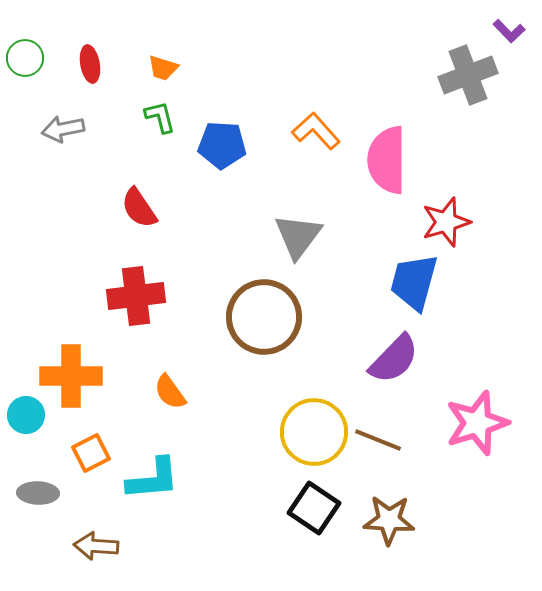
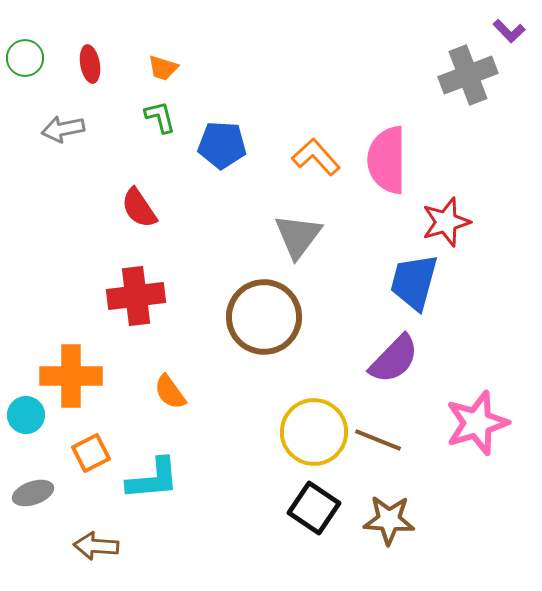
orange L-shape: moved 26 px down
gray ellipse: moved 5 px left; rotated 21 degrees counterclockwise
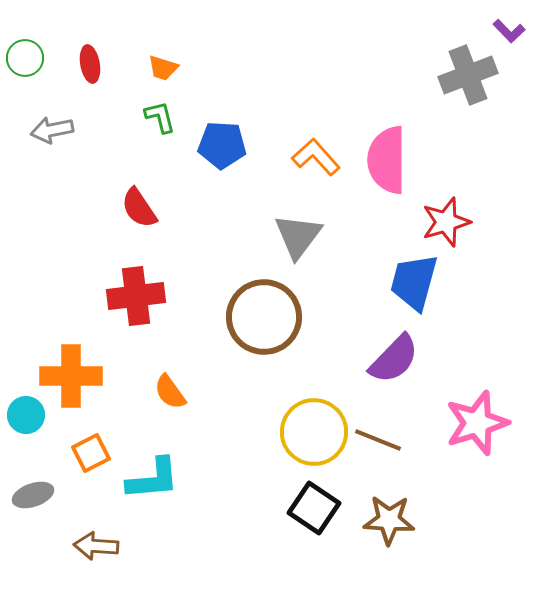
gray arrow: moved 11 px left, 1 px down
gray ellipse: moved 2 px down
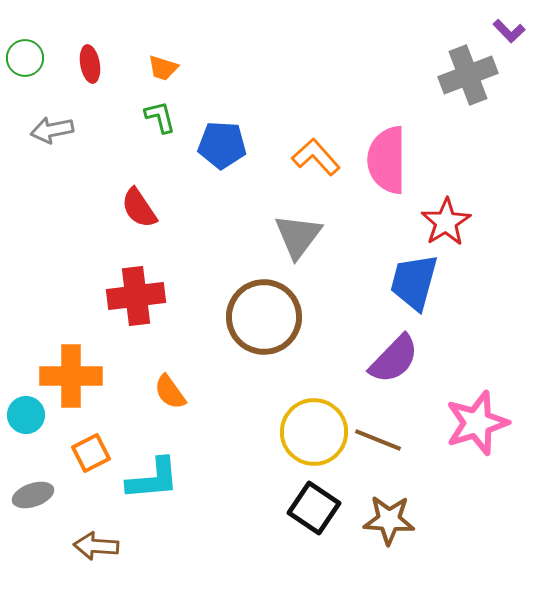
red star: rotated 15 degrees counterclockwise
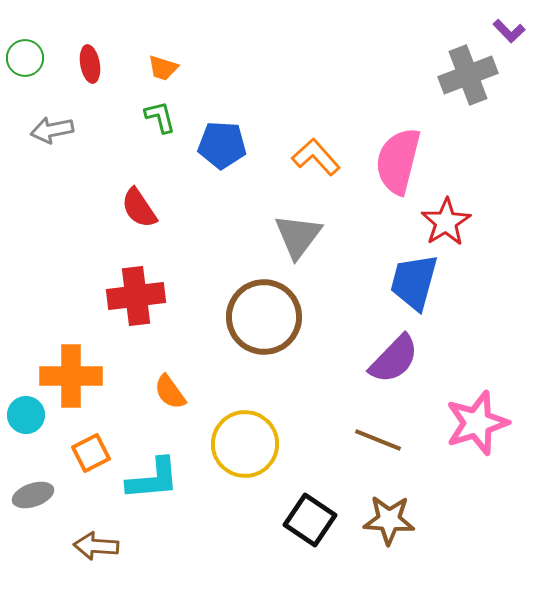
pink semicircle: moved 11 px right, 1 px down; rotated 14 degrees clockwise
yellow circle: moved 69 px left, 12 px down
black square: moved 4 px left, 12 px down
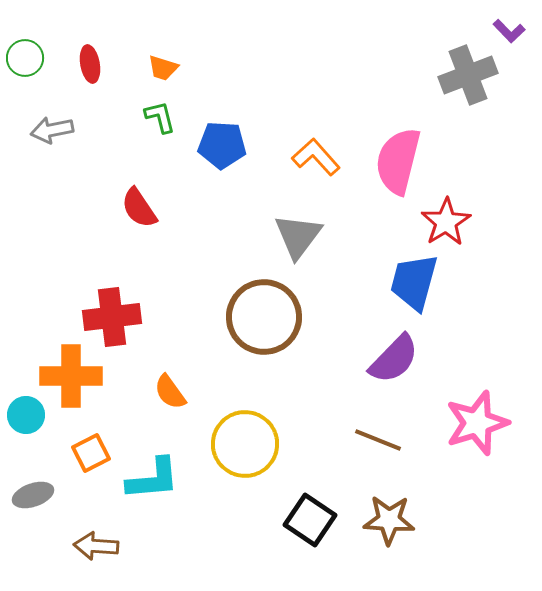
red cross: moved 24 px left, 21 px down
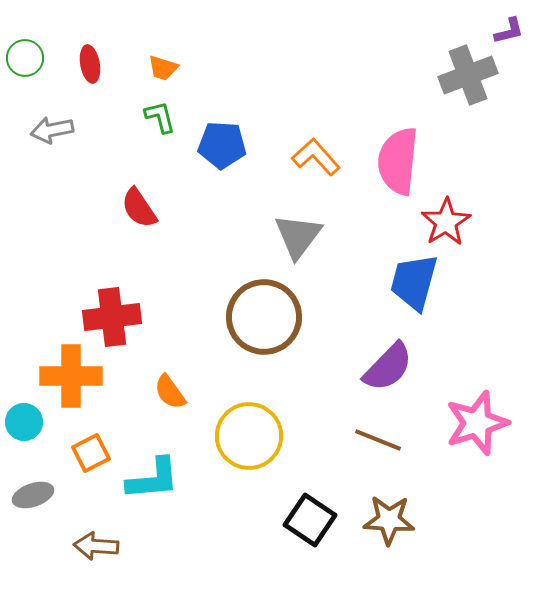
purple L-shape: rotated 60 degrees counterclockwise
pink semicircle: rotated 8 degrees counterclockwise
purple semicircle: moved 6 px left, 8 px down
cyan circle: moved 2 px left, 7 px down
yellow circle: moved 4 px right, 8 px up
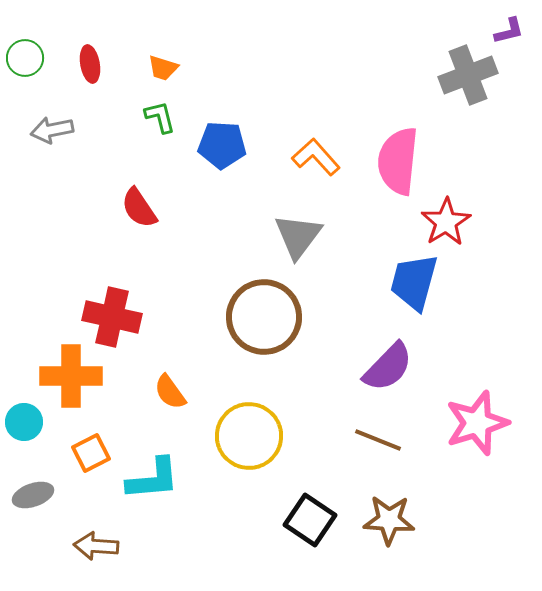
red cross: rotated 20 degrees clockwise
